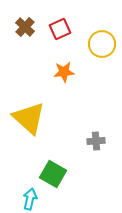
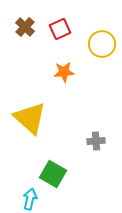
yellow triangle: moved 1 px right
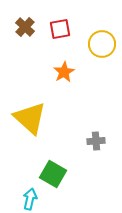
red square: rotated 15 degrees clockwise
orange star: rotated 25 degrees counterclockwise
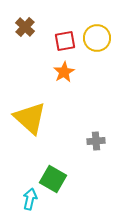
red square: moved 5 px right, 12 px down
yellow circle: moved 5 px left, 6 px up
green square: moved 5 px down
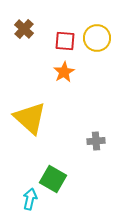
brown cross: moved 1 px left, 2 px down
red square: rotated 15 degrees clockwise
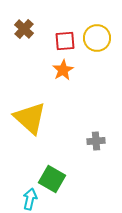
red square: rotated 10 degrees counterclockwise
orange star: moved 1 px left, 2 px up
green square: moved 1 px left
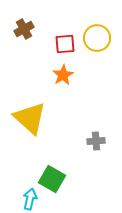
brown cross: rotated 18 degrees clockwise
red square: moved 3 px down
orange star: moved 5 px down
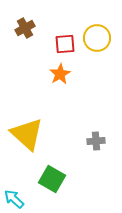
brown cross: moved 1 px right, 1 px up
orange star: moved 3 px left, 1 px up
yellow triangle: moved 3 px left, 16 px down
cyan arrow: moved 16 px left; rotated 60 degrees counterclockwise
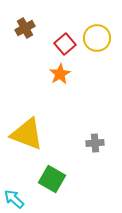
red square: rotated 35 degrees counterclockwise
yellow triangle: rotated 21 degrees counterclockwise
gray cross: moved 1 px left, 2 px down
